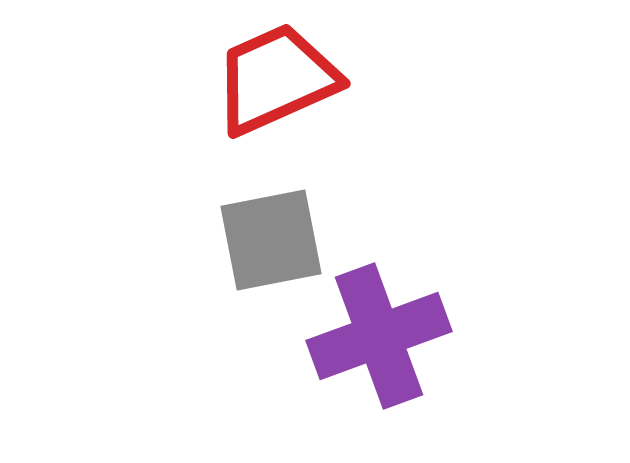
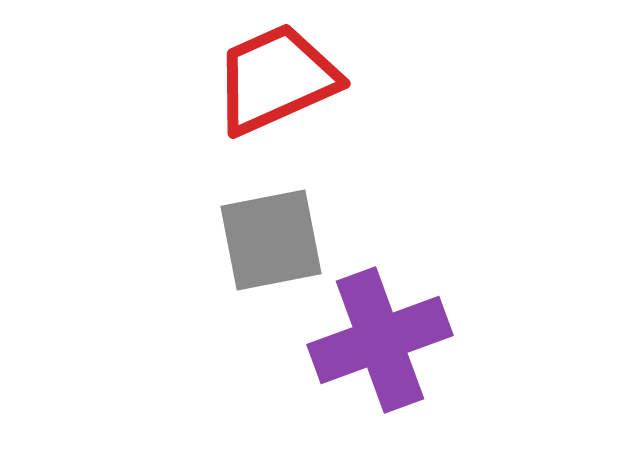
purple cross: moved 1 px right, 4 px down
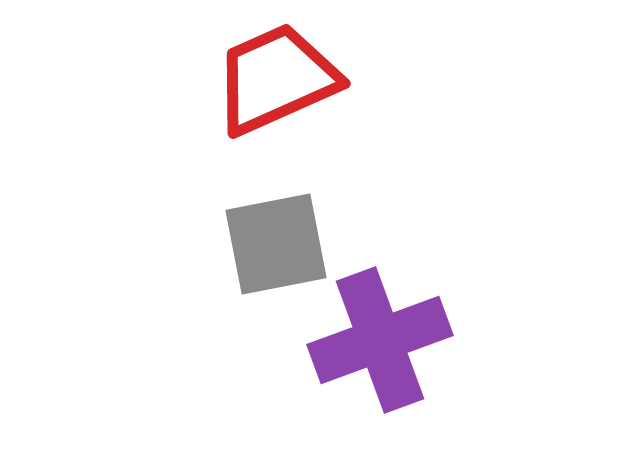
gray square: moved 5 px right, 4 px down
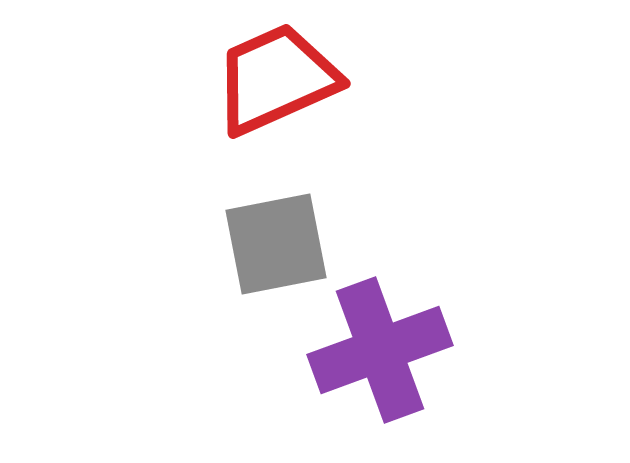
purple cross: moved 10 px down
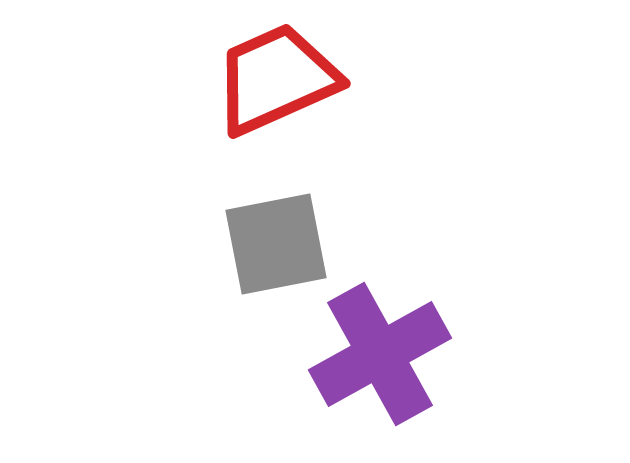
purple cross: moved 4 px down; rotated 9 degrees counterclockwise
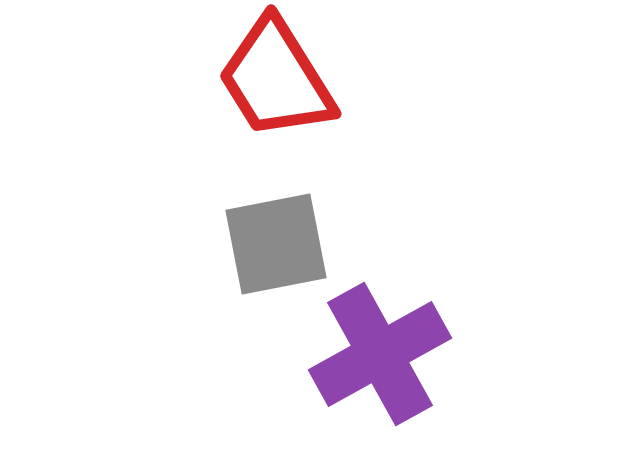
red trapezoid: rotated 98 degrees counterclockwise
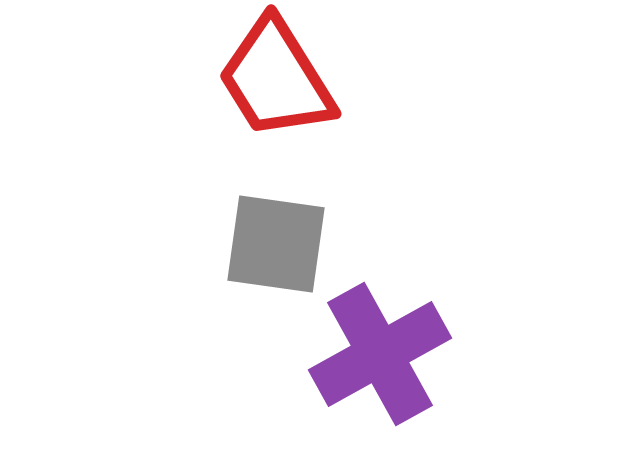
gray square: rotated 19 degrees clockwise
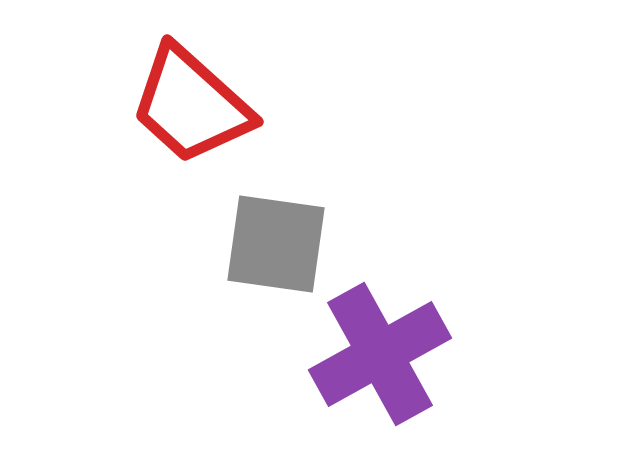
red trapezoid: moved 85 px left, 26 px down; rotated 16 degrees counterclockwise
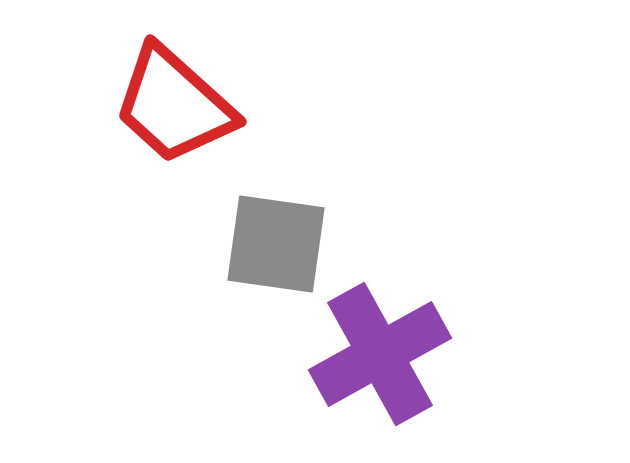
red trapezoid: moved 17 px left
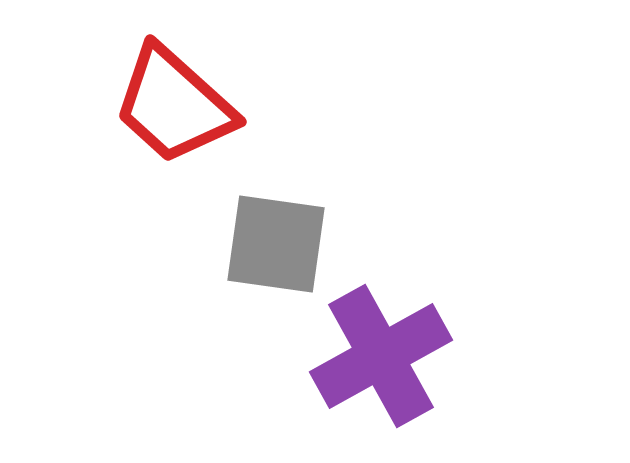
purple cross: moved 1 px right, 2 px down
